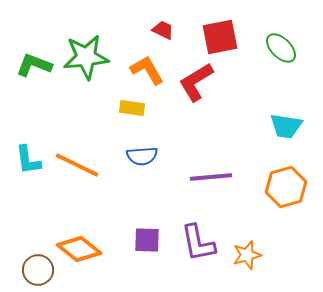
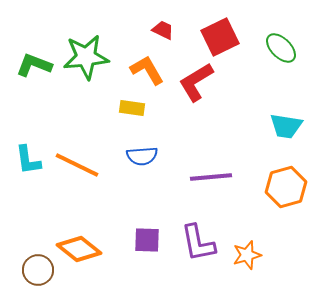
red square: rotated 15 degrees counterclockwise
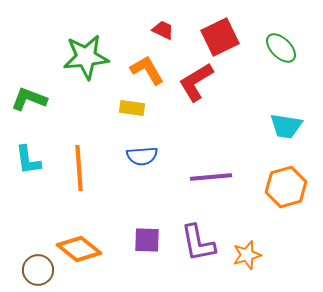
green L-shape: moved 5 px left, 34 px down
orange line: moved 2 px right, 3 px down; rotated 60 degrees clockwise
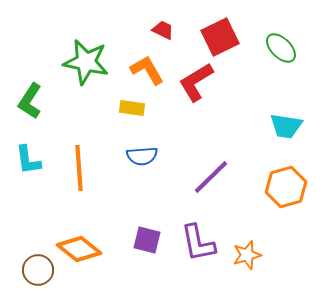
green star: moved 5 px down; rotated 18 degrees clockwise
green L-shape: moved 1 px right, 2 px down; rotated 78 degrees counterclockwise
purple line: rotated 39 degrees counterclockwise
purple square: rotated 12 degrees clockwise
